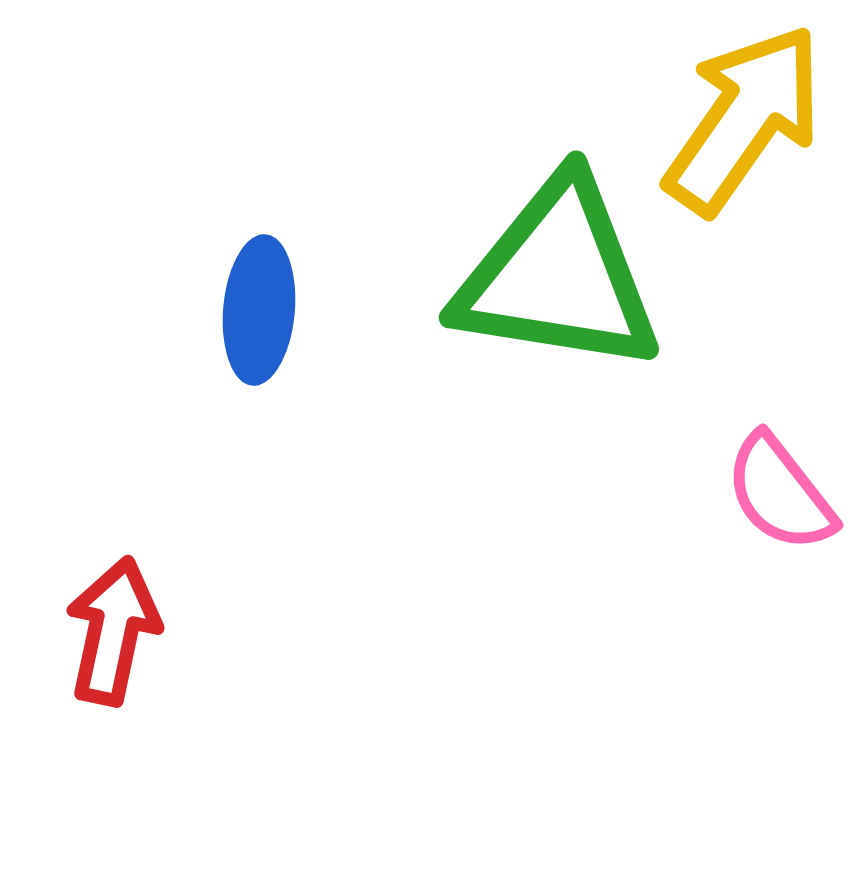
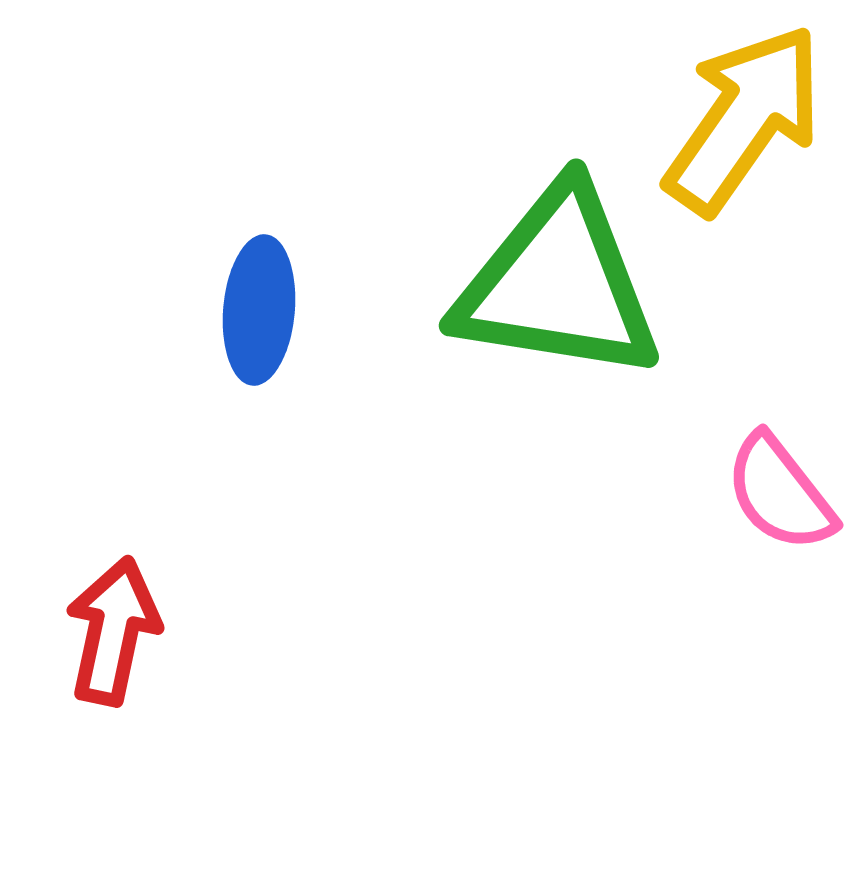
green triangle: moved 8 px down
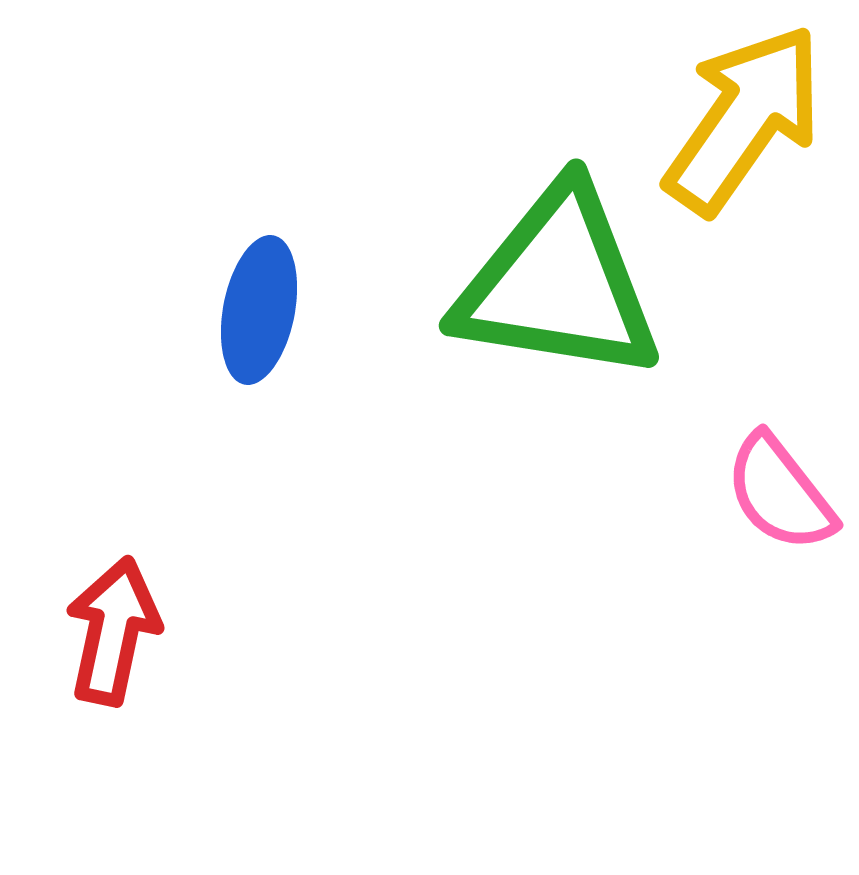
blue ellipse: rotated 6 degrees clockwise
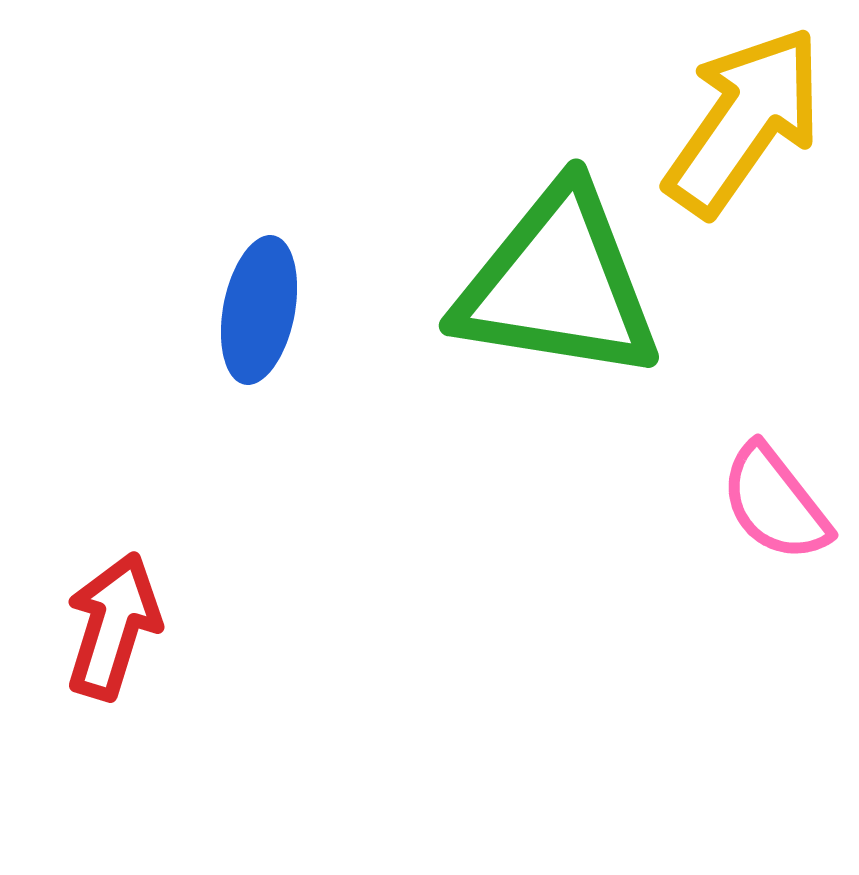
yellow arrow: moved 2 px down
pink semicircle: moved 5 px left, 10 px down
red arrow: moved 5 px up; rotated 5 degrees clockwise
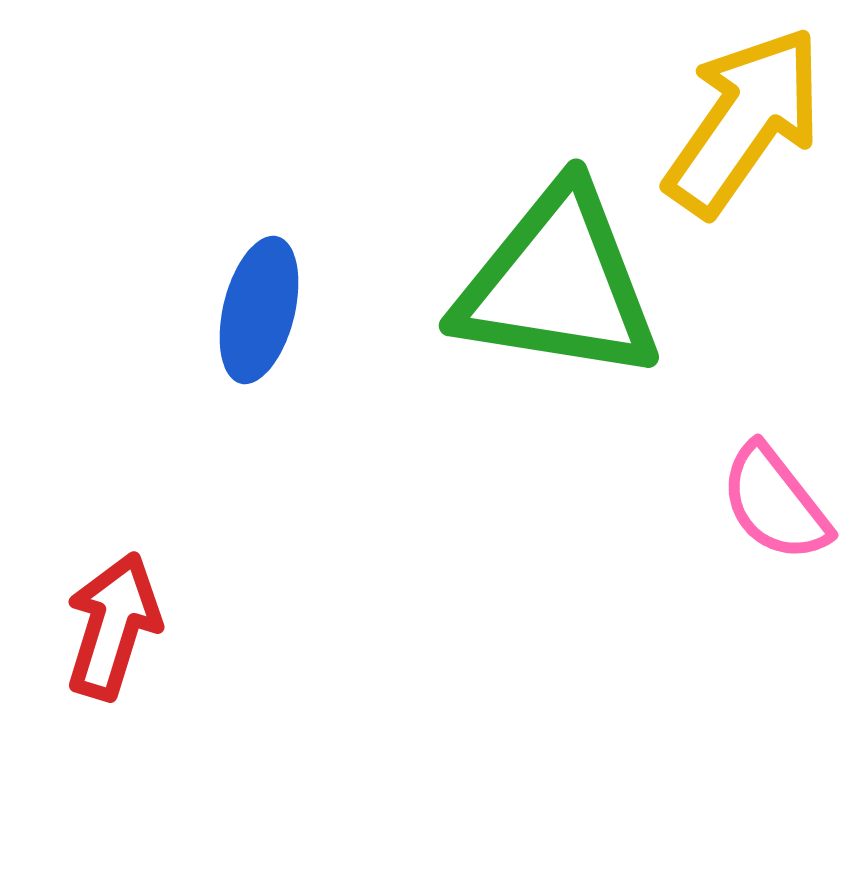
blue ellipse: rotated 3 degrees clockwise
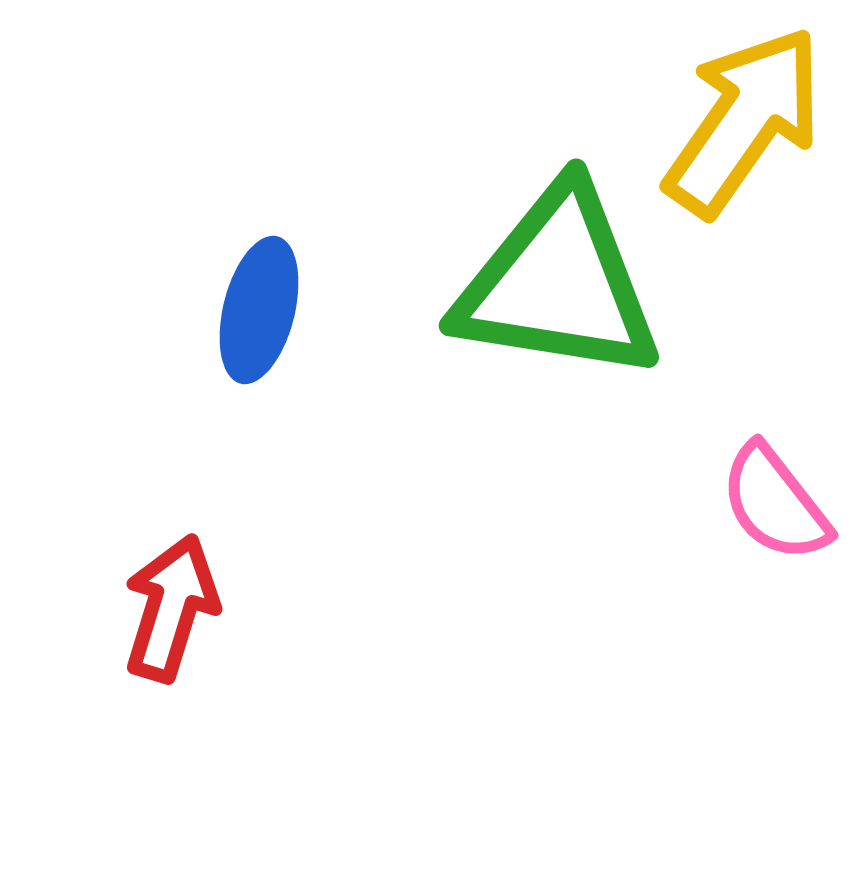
red arrow: moved 58 px right, 18 px up
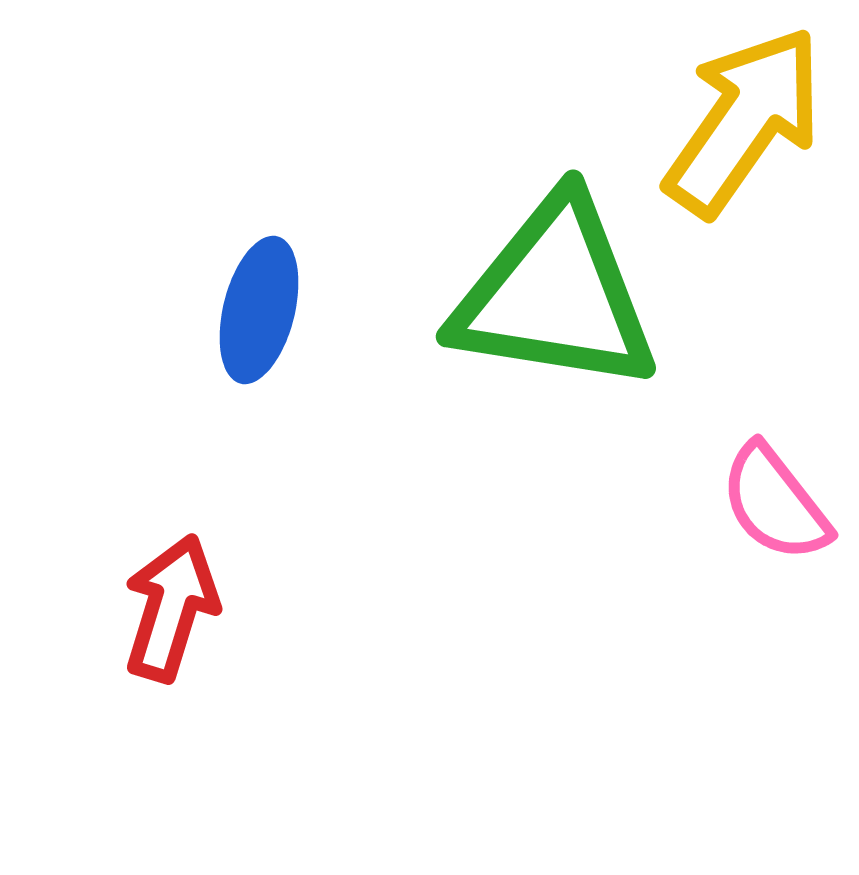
green triangle: moved 3 px left, 11 px down
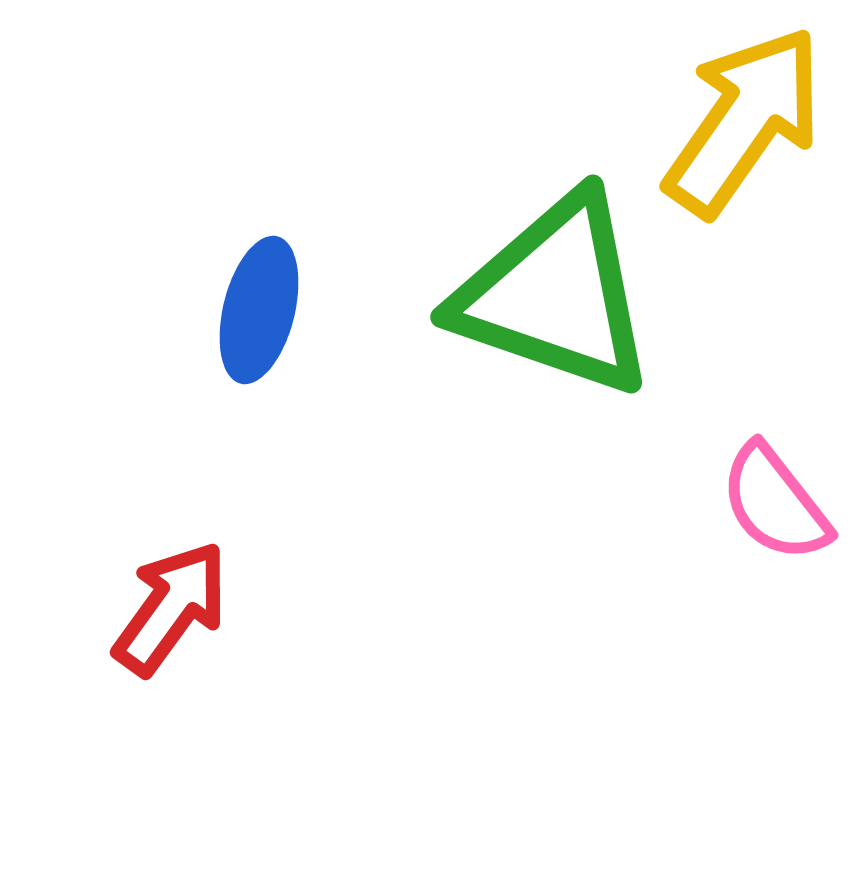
green triangle: rotated 10 degrees clockwise
red arrow: rotated 19 degrees clockwise
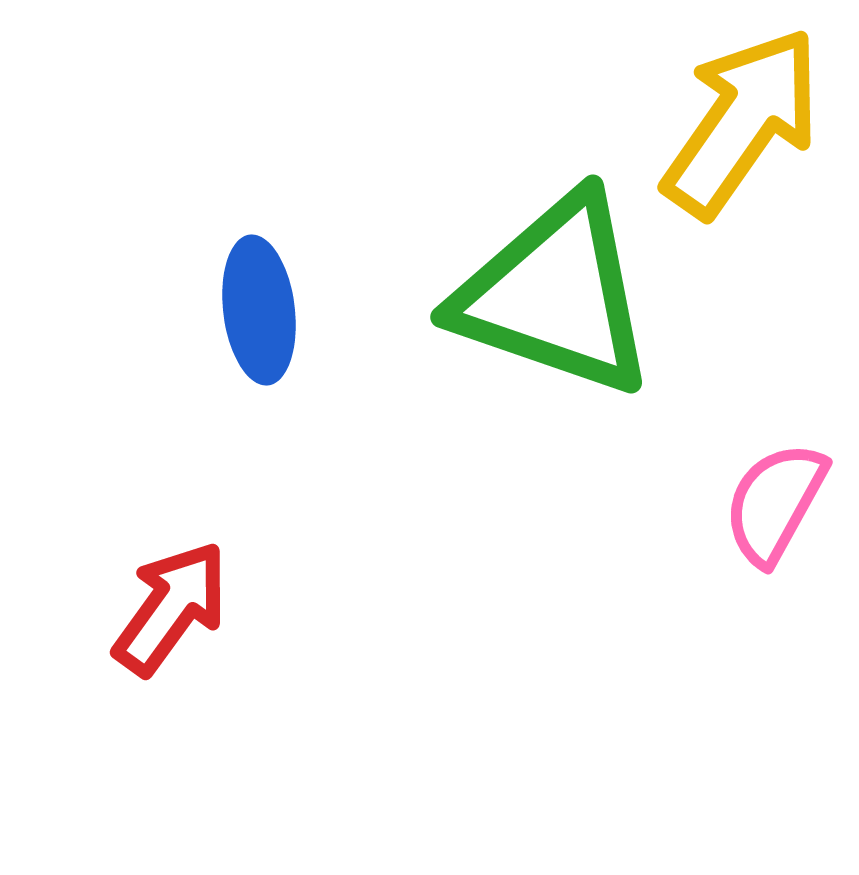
yellow arrow: moved 2 px left, 1 px down
blue ellipse: rotated 21 degrees counterclockwise
pink semicircle: rotated 67 degrees clockwise
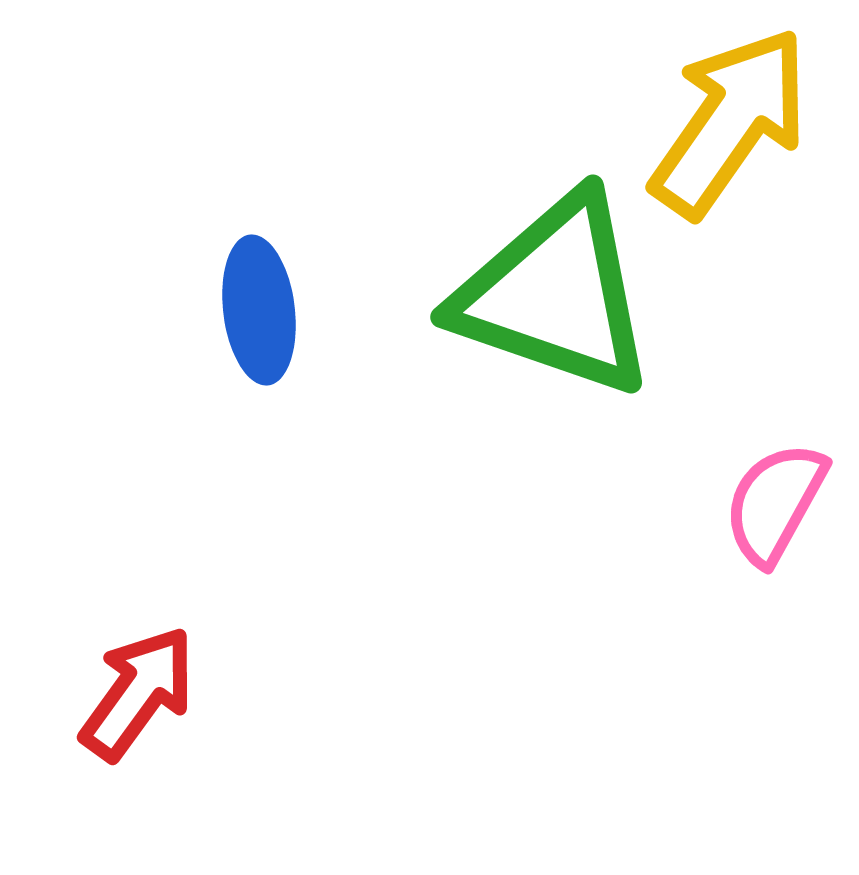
yellow arrow: moved 12 px left
red arrow: moved 33 px left, 85 px down
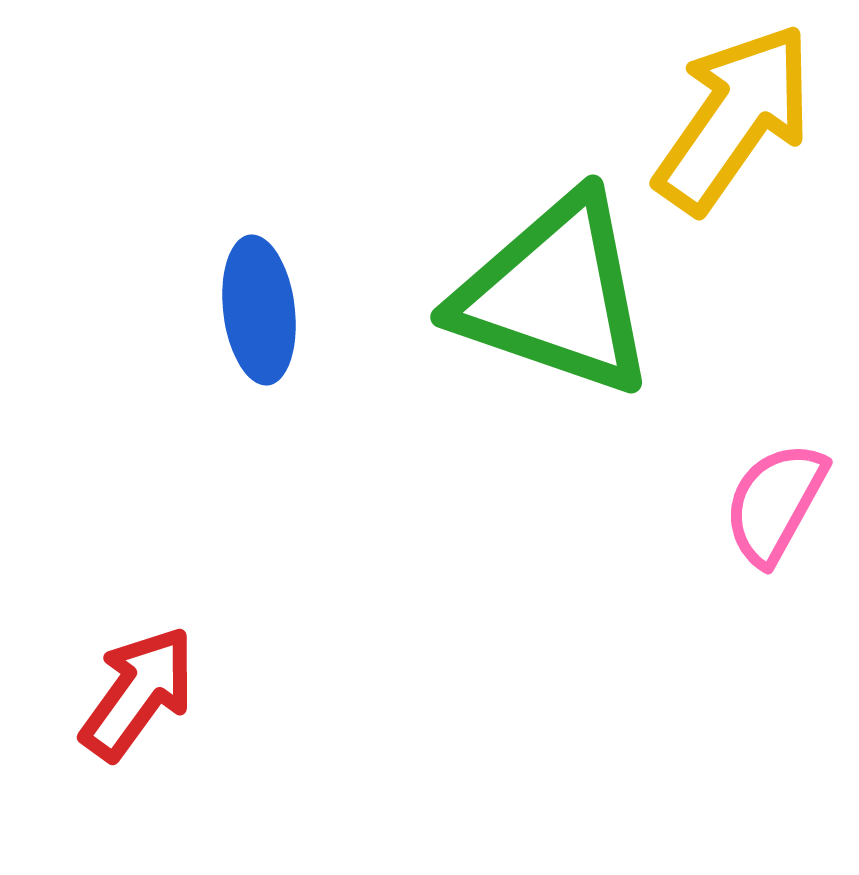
yellow arrow: moved 4 px right, 4 px up
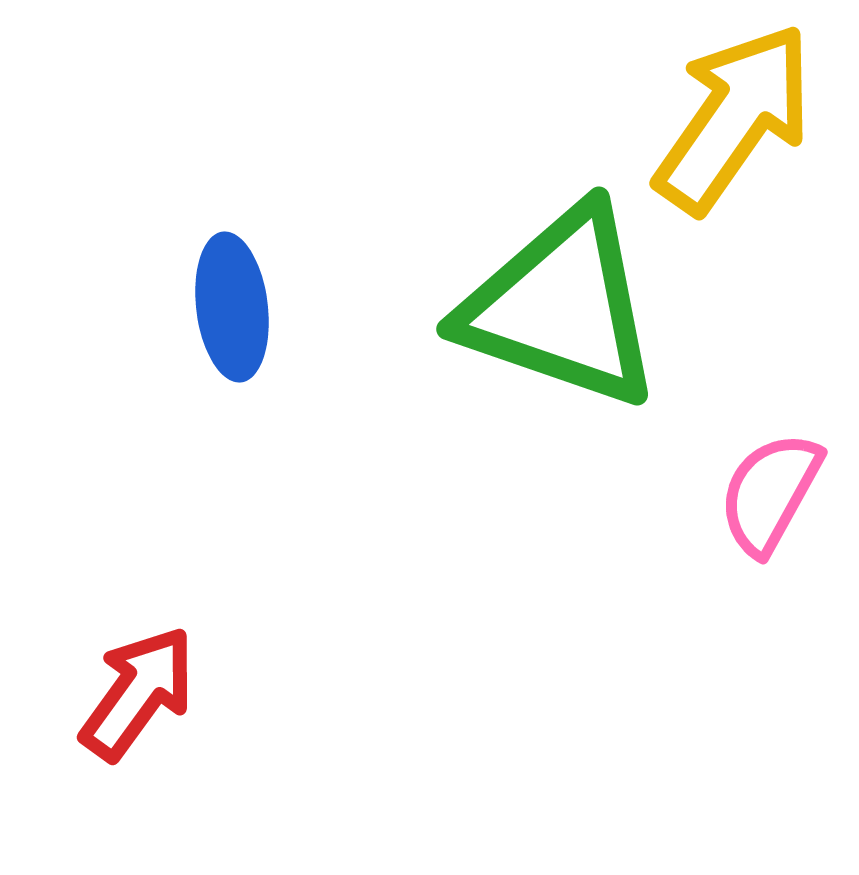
green triangle: moved 6 px right, 12 px down
blue ellipse: moved 27 px left, 3 px up
pink semicircle: moved 5 px left, 10 px up
